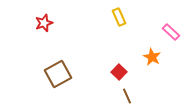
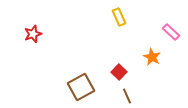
red star: moved 11 px left, 11 px down
brown square: moved 23 px right, 13 px down
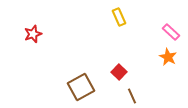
orange star: moved 16 px right
brown line: moved 5 px right
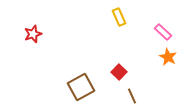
pink rectangle: moved 8 px left
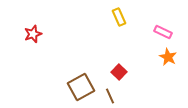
pink rectangle: rotated 18 degrees counterclockwise
brown line: moved 22 px left
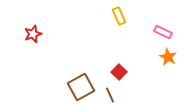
yellow rectangle: moved 1 px up
brown line: moved 1 px up
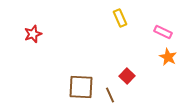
yellow rectangle: moved 1 px right, 2 px down
red square: moved 8 px right, 4 px down
brown square: rotated 32 degrees clockwise
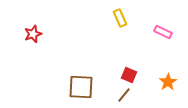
orange star: moved 25 px down; rotated 12 degrees clockwise
red square: moved 2 px right, 1 px up; rotated 21 degrees counterclockwise
brown line: moved 14 px right; rotated 63 degrees clockwise
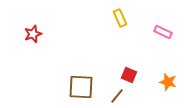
orange star: rotated 24 degrees counterclockwise
brown line: moved 7 px left, 1 px down
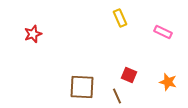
brown square: moved 1 px right
brown line: rotated 63 degrees counterclockwise
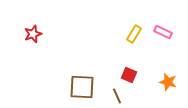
yellow rectangle: moved 14 px right, 16 px down; rotated 54 degrees clockwise
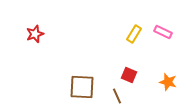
red star: moved 2 px right
